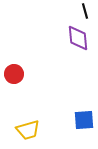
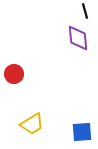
blue square: moved 2 px left, 12 px down
yellow trapezoid: moved 4 px right, 6 px up; rotated 15 degrees counterclockwise
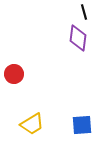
black line: moved 1 px left, 1 px down
purple diamond: rotated 12 degrees clockwise
blue square: moved 7 px up
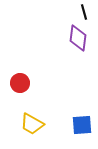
red circle: moved 6 px right, 9 px down
yellow trapezoid: rotated 60 degrees clockwise
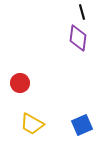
black line: moved 2 px left
blue square: rotated 20 degrees counterclockwise
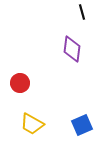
purple diamond: moved 6 px left, 11 px down
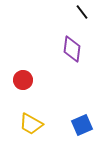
black line: rotated 21 degrees counterclockwise
red circle: moved 3 px right, 3 px up
yellow trapezoid: moved 1 px left
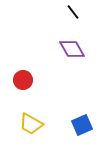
black line: moved 9 px left
purple diamond: rotated 36 degrees counterclockwise
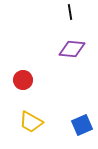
black line: moved 3 px left; rotated 28 degrees clockwise
purple diamond: rotated 56 degrees counterclockwise
yellow trapezoid: moved 2 px up
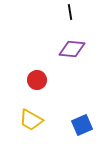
red circle: moved 14 px right
yellow trapezoid: moved 2 px up
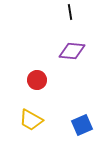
purple diamond: moved 2 px down
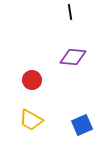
purple diamond: moved 1 px right, 6 px down
red circle: moved 5 px left
